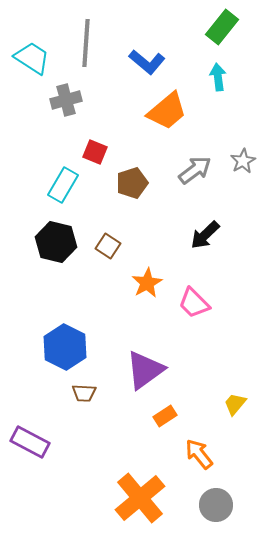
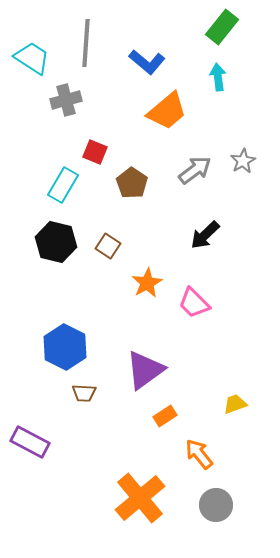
brown pentagon: rotated 20 degrees counterclockwise
yellow trapezoid: rotated 30 degrees clockwise
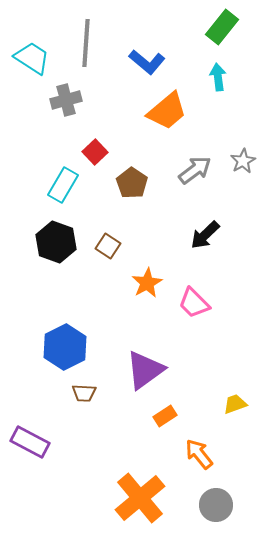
red square: rotated 25 degrees clockwise
black hexagon: rotated 6 degrees clockwise
blue hexagon: rotated 6 degrees clockwise
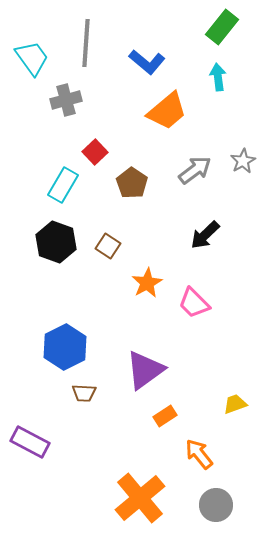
cyan trapezoid: rotated 21 degrees clockwise
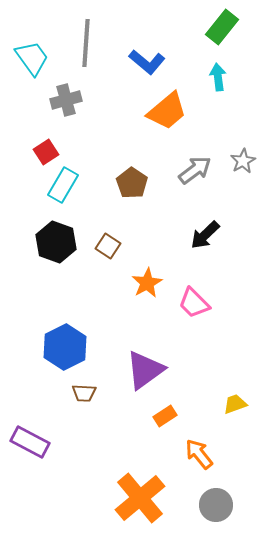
red square: moved 49 px left; rotated 10 degrees clockwise
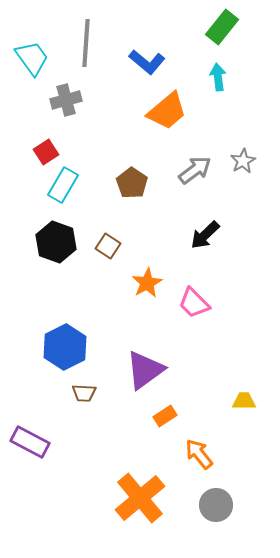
yellow trapezoid: moved 9 px right, 3 px up; rotated 20 degrees clockwise
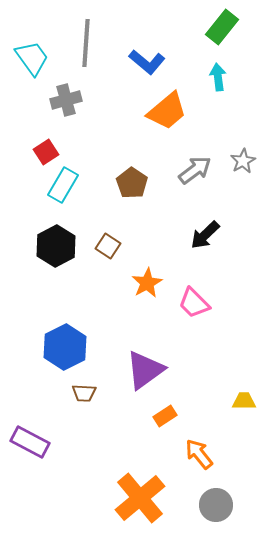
black hexagon: moved 4 px down; rotated 12 degrees clockwise
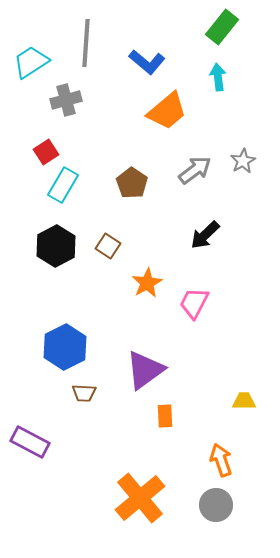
cyan trapezoid: moved 1 px left, 4 px down; rotated 87 degrees counterclockwise
pink trapezoid: rotated 72 degrees clockwise
orange rectangle: rotated 60 degrees counterclockwise
orange arrow: moved 22 px right, 6 px down; rotated 20 degrees clockwise
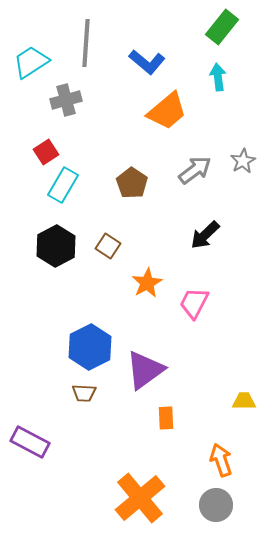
blue hexagon: moved 25 px right
orange rectangle: moved 1 px right, 2 px down
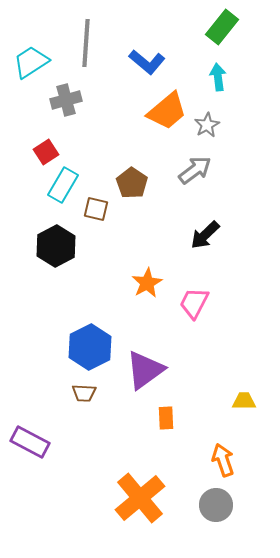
gray star: moved 36 px left, 36 px up
brown square: moved 12 px left, 37 px up; rotated 20 degrees counterclockwise
orange arrow: moved 2 px right
